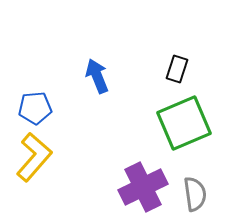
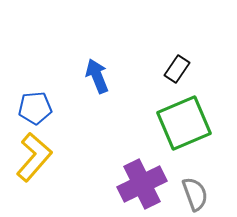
black rectangle: rotated 16 degrees clockwise
purple cross: moved 1 px left, 3 px up
gray semicircle: rotated 12 degrees counterclockwise
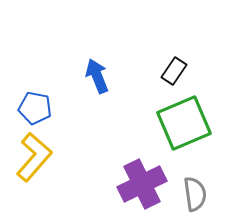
black rectangle: moved 3 px left, 2 px down
blue pentagon: rotated 16 degrees clockwise
gray semicircle: rotated 12 degrees clockwise
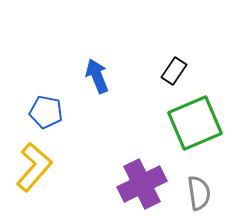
blue pentagon: moved 11 px right, 4 px down
green square: moved 11 px right
yellow L-shape: moved 10 px down
gray semicircle: moved 4 px right, 1 px up
